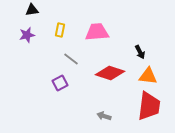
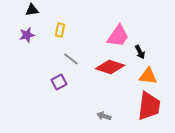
pink trapezoid: moved 21 px right, 4 px down; rotated 130 degrees clockwise
red diamond: moved 6 px up
purple square: moved 1 px left, 1 px up
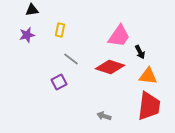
pink trapezoid: moved 1 px right
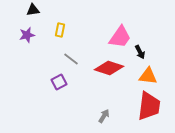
black triangle: moved 1 px right
pink trapezoid: moved 1 px right, 1 px down
red diamond: moved 1 px left, 1 px down
gray arrow: rotated 104 degrees clockwise
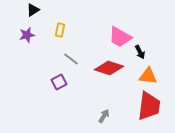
black triangle: rotated 24 degrees counterclockwise
pink trapezoid: rotated 85 degrees clockwise
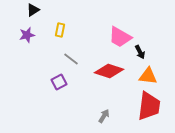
red diamond: moved 3 px down
